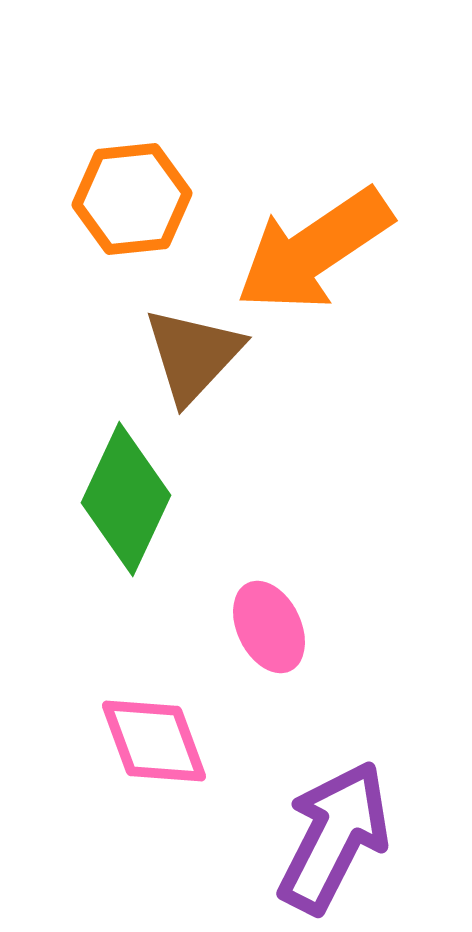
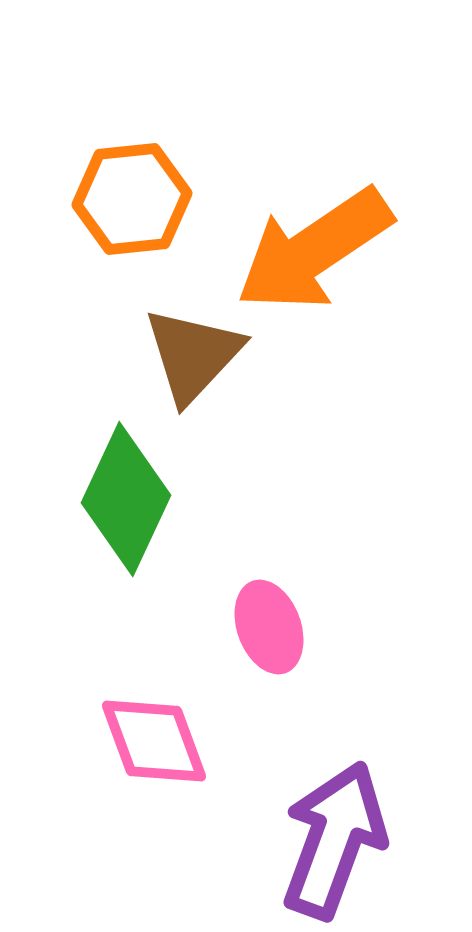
pink ellipse: rotated 6 degrees clockwise
purple arrow: moved 3 px down; rotated 7 degrees counterclockwise
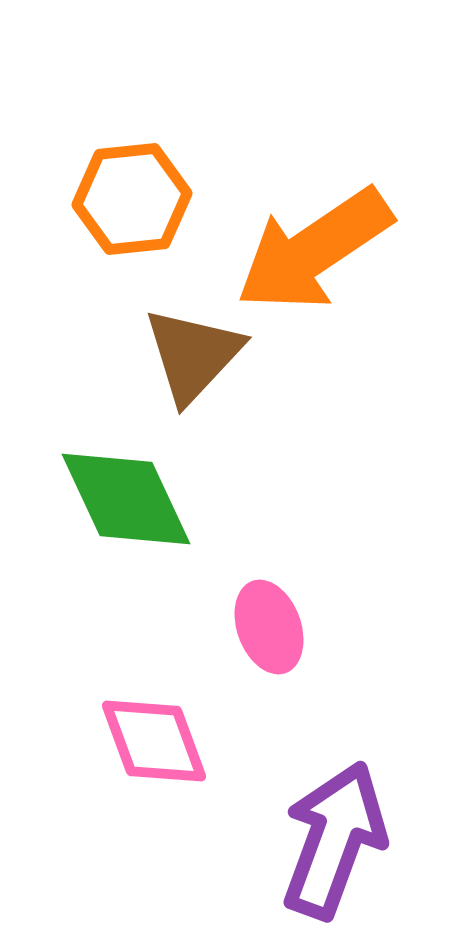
green diamond: rotated 50 degrees counterclockwise
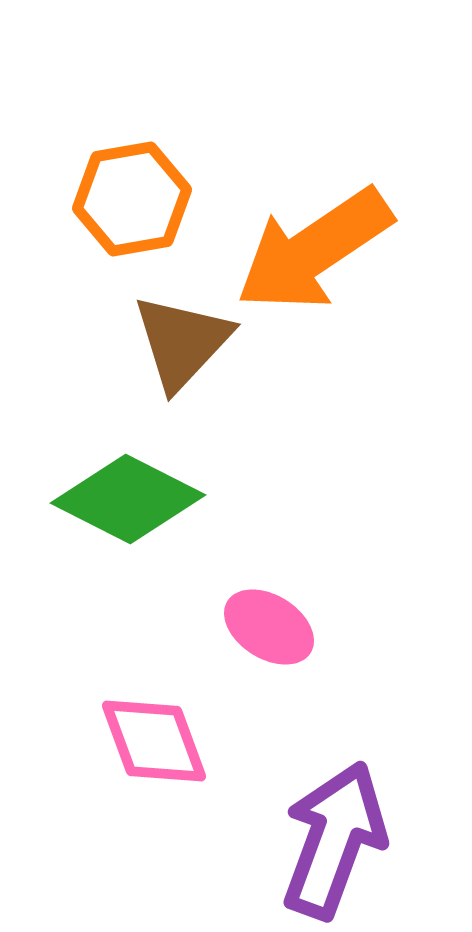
orange hexagon: rotated 4 degrees counterclockwise
brown triangle: moved 11 px left, 13 px up
green diamond: moved 2 px right; rotated 38 degrees counterclockwise
pink ellipse: rotated 38 degrees counterclockwise
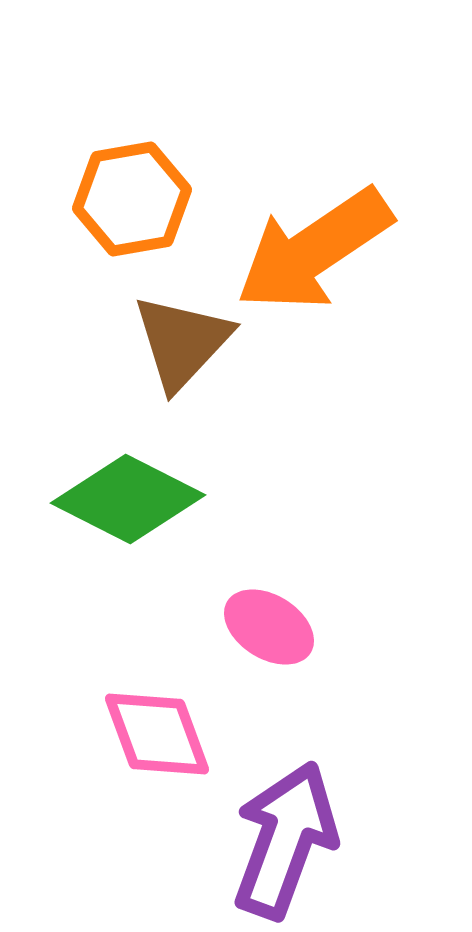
pink diamond: moved 3 px right, 7 px up
purple arrow: moved 49 px left
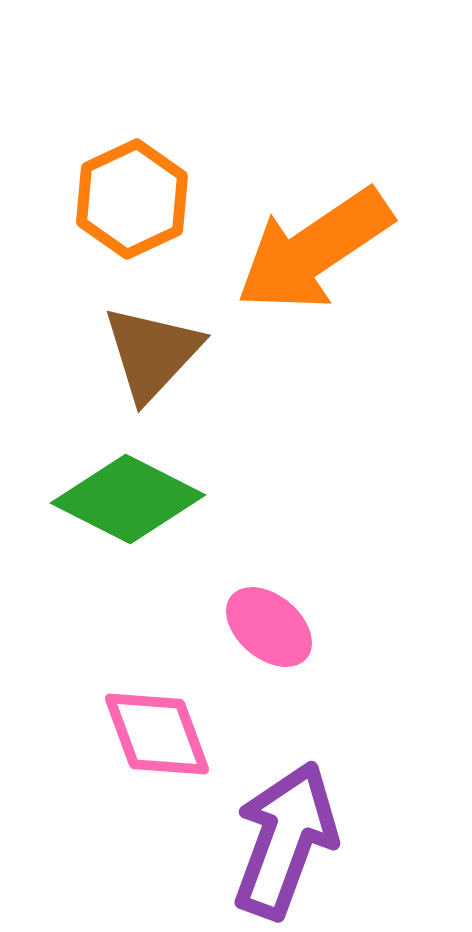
orange hexagon: rotated 15 degrees counterclockwise
brown triangle: moved 30 px left, 11 px down
pink ellipse: rotated 8 degrees clockwise
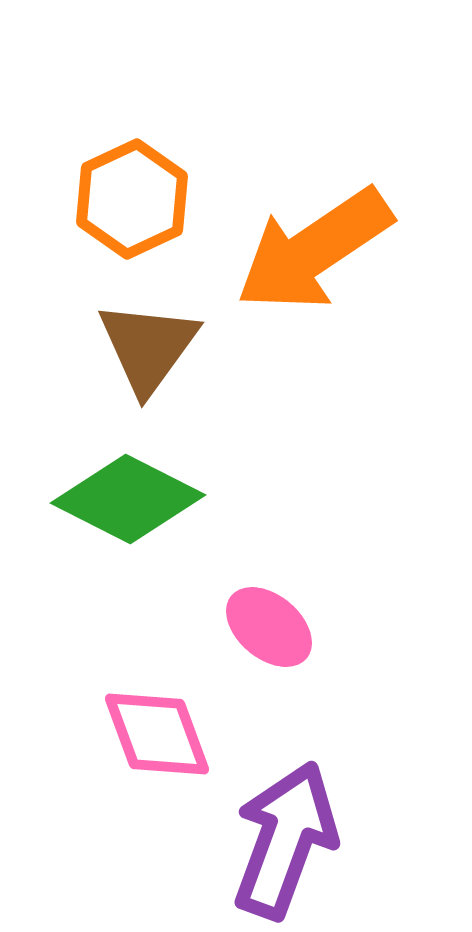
brown triangle: moved 4 px left, 6 px up; rotated 7 degrees counterclockwise
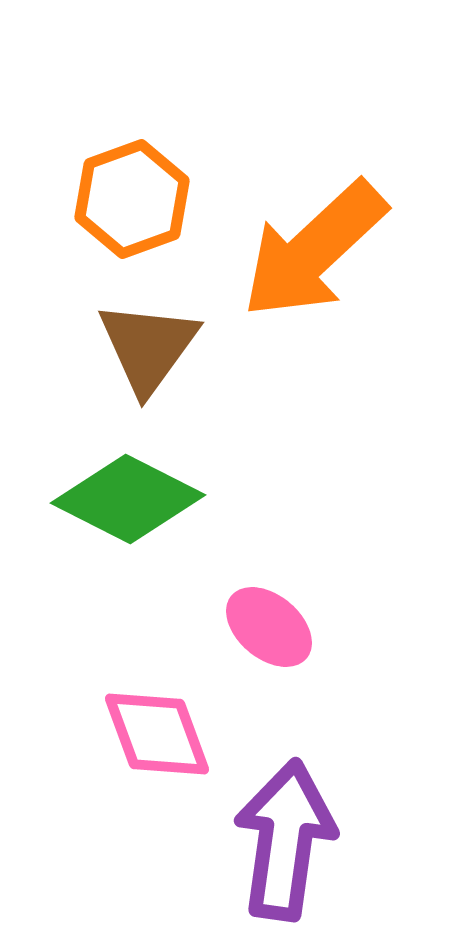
orange hexagon: rotated 5 degrees clockwise
orange arrow: rotated 9 degrees counterclockwise
purple arrow: rotated 12 degrees counterclockwise
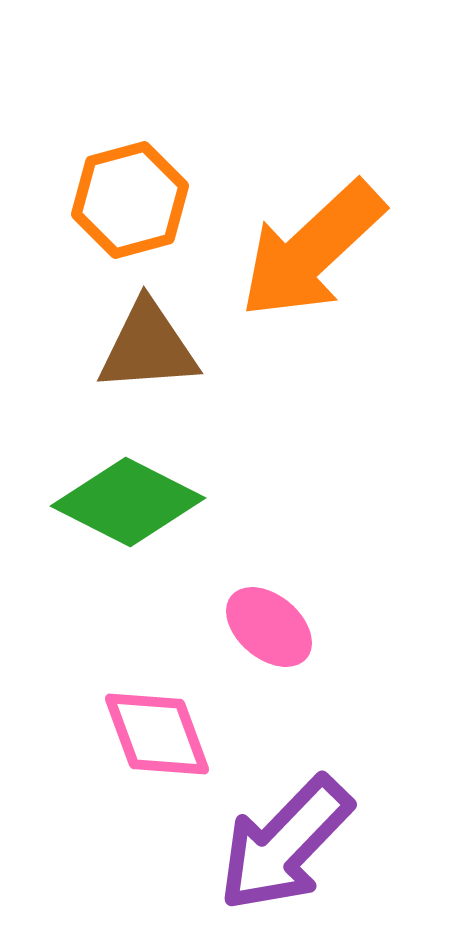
orange hexagon: moved 2 px left, 1 px down; rotated 5 degrees clockwise
orange arrow: moved 2 px left
brown triangle: rotated 50 degrees clockwise
green diamond: moved 3 px down
purple arrow: moved 4 px down; rotated 144 degrees counterclockwise
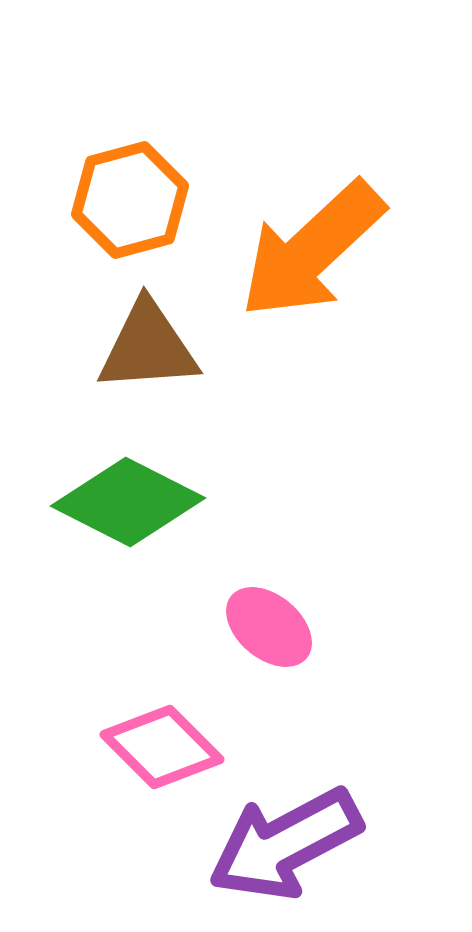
pink diamond: moved 5 px right, 13 px down; rotated 25 degrees counterclockwise
purple arrow: rotated 18 degrees clockwise
